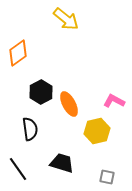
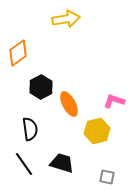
yellow arrow: rotated 48 degrees counterclockwise
black hexagon: moved 5 px up
pink L-shape: rotated 10 degrees counterclockwise
black line: moved 6 px right, 5 px up
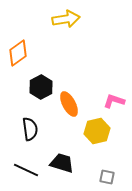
black line: moved 2 px right, 6 px down; rotated 30 degrees counterclockwise
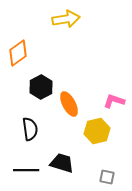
black line: rotated 25 degrees counterclockwise
